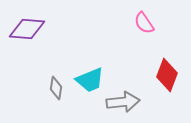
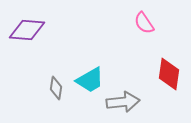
purple diamond: moved 1 px down
red diamond: moved 2 px right, 1 px up; rotated 12 degrees counterclockwise
cyan trapezoid: rotated 8 degrees counterclockwise
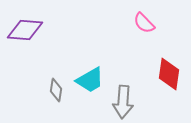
pink semicircle: rotated 10 degrees counterclockwise
purple diamond: moved 2 px left
gray diamond: moved 2 px down
gray arrow: rotated 100 degrees clockwise
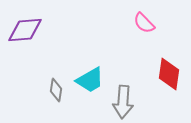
purple diamond: rotated 9 degrees counterclockwise
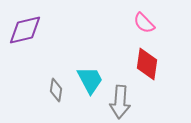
purple diamond: rotated 9 degrees counterclockwise
red diamond: moved 22 px left, 10 px up
cyan trapezoid: rotated 88 degrees counterclockwise
gray arrow: moved 3 px left
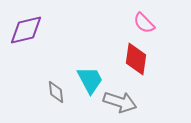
purple diamond: moved 1 px right
red diamond: moved 11 px left, 5 px up
gray diamond: moved 2 px down; rotated 15 degrees counterclockwise
gray arrow: rotated 76 degrees counterclockwise
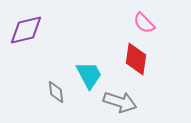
cyan trapezoid: moved 1 px left, 5 px up
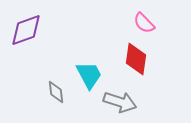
purple diamond: rotated 6 degrees counterclockwise
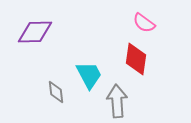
pink semicircle: rotated 10 degrees counterclockwise
purple diamond: moved 9 px right, 2 px down; rotated 18 degrees clockwise
gray arrow: moved 3 px left, 1 px up; rotated 112 degrees counterclockwise
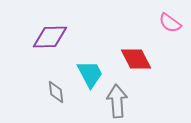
pink semicircle: moved 26 px right
purple diamond: moved 15 px right, 5 px down
red diamond: rotated 36 degrees counterclockwise
cyan trapezoid: moved 1 px right, 1 px up
